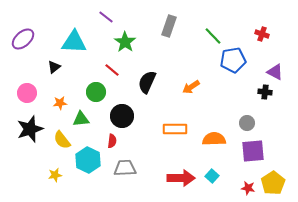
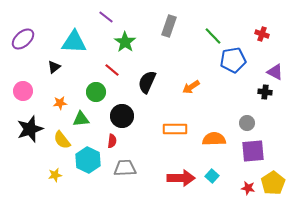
pink circle: moved 4 px left, 2 px up
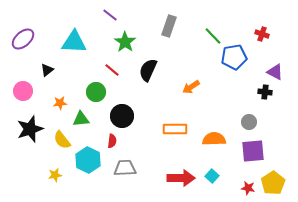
purple line: moved 4 px right, 2 px up
blue pentagon: moved 1 px right, 3 px up
black triangle: moved 7 px left, 3 px down
black semicircle: moved 1 px right, 12 px up
gray circle: moved 2 px right, 1 px up
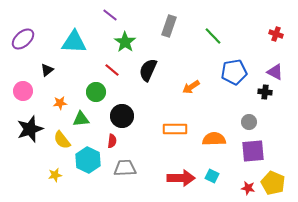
red cross: moved 14 px right
blue pentagon: moved 15 px down
cyan square: rotated 16 degrees counterclockwise
yellow pentagon: rotated 15 degrees counterclockwise
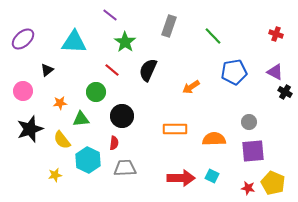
black cross: moved 20 px right; rotated 24 degrees clockwise
red semicircle: moved 2 px right, 2 px down
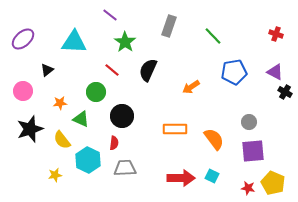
green triangle: rotated 30 degrees clockwise
orange semicircle: rotated 55 degrees clockwise
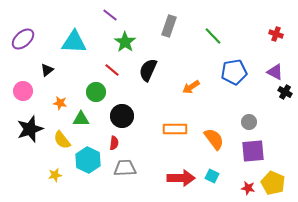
orange star: rotated 16 degrees clockwise
green triangle: rotated 24 degrees counterclockwise
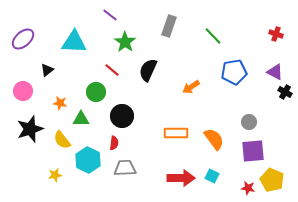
orange rectangle: moved 1 px right, 4 px down
yellow pentagon: moved 1 px left, 3 px up
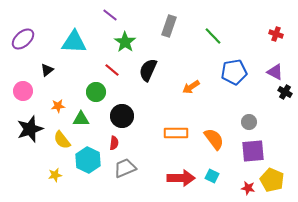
orange star: moved 2 px left, 3 px down; rotated 16 degrees counterclockwise
gray trapezoid: rotated 20 degrees counterclockwise
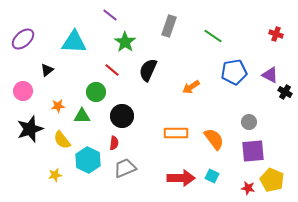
green line: rotated 12 degrees counterclockwise
purple triangle: moved 5 px left, 3 px down
green triangle: moved 1 px right, 3 px up
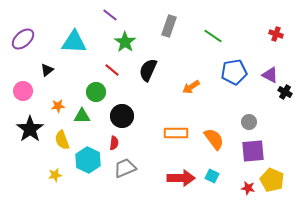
black star: rotated 16 degrees counterclockwise
yellow semicircle: rotated 18 degrees clockwise
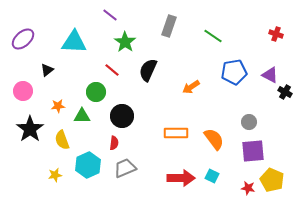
cyan hexagon: moved 5 px down; rotated 10 degrees clockwise
